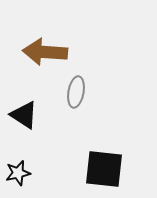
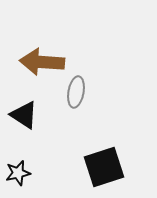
brown arrow: moved 3 px left, 10 px down
black square: moved 2 px up; rotated 24 degrees counterclockwise
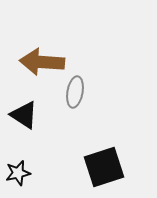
gray ellipse: moved 1 px left
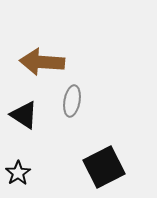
gray ellipse: moved 3 px left, 9 px down
black square: rotated 9 degrees counterclockwise
black star: rotated 20 degrees counterclockwise
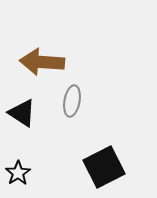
black triangle: moved 2 px left, 2 px up
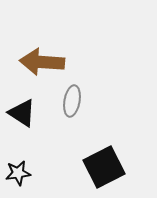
black star: rotated 25 degrees clockwise
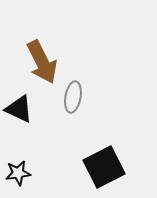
brown arrow: rotated 120 degrees counterclockwise
gray ellipse: moved 1 px right, 4 px up
black triangle: moved 3 px left, 4 px up; rotated 8 degrees counterclockwise
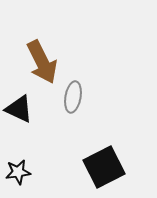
black star: moved 1 px up
